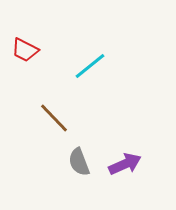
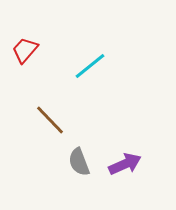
red trapezoid: rotated 104 degrees clockwise
brown line: moved 4 px left, 2 px down
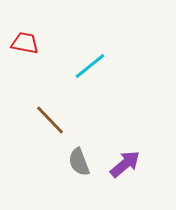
red trapezoid: moved 7 px up; rotated 60 degrees clockwise
purple arrow: rotated 16 degrees counterclockwise
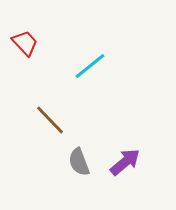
red trapezoid: rotated 36 degrees clockwise
purple arrow: moved 2 px up
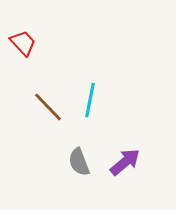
red trapezoid: moved 2 px left
cyan line: moved 34 px down; rotated 40 degrees counterclockwise
brown line: moved 2 px left, 13 px up
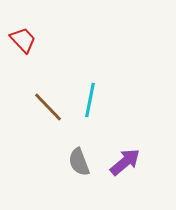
red trapezoid: moved 3 px up
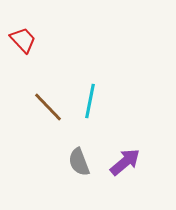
cyan line: moved 1 px down
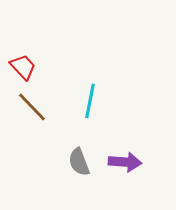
red trapezoid: moved 27 px down
brown line: moved 16 px left
purple arrow: rotated 44 degrees clockwise
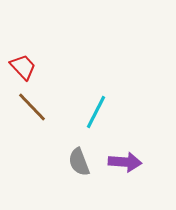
cyan line: moved 6 px right, 11 px down; rotated 16 degrees clockwise
